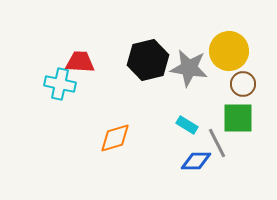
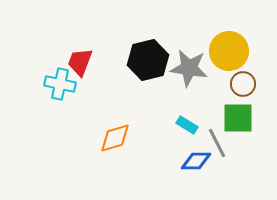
red trapezoid: rotated 72 degrees counterclockwise
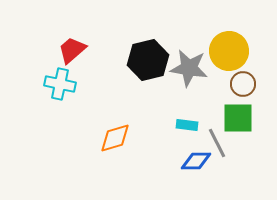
red trapezoid: moved 8 px left, 12 px up; rotated 28 degrees clockwise
cyan rectangle: rotated 25 degrees counterclockwise
